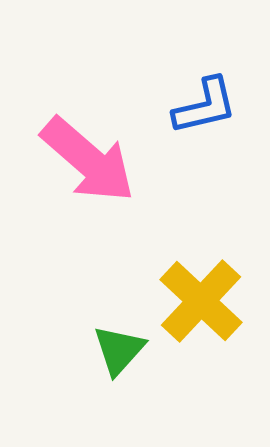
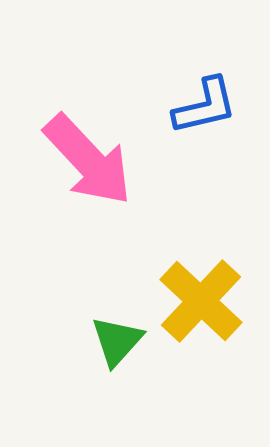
pink arrow: rotated 6 degrees clockwise
green triangle: moved 2 px left, 9 px up
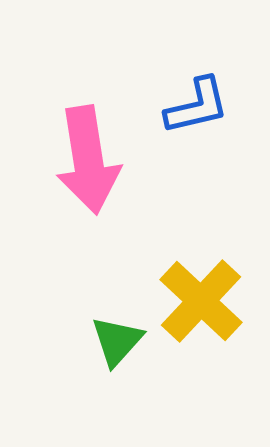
blue L-shape: moved 8 px left
pink arrow: rotated 34 degrees clockwise
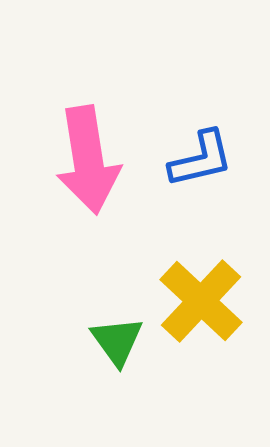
blue L-shape: moved 4 px right, 53 px down
green triangle: rotated 18 degrees counterclockwise
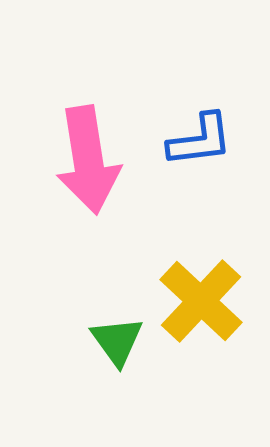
blue L-shape: moved 1 px left, 19 px up; rotated 6 degrees clockwise
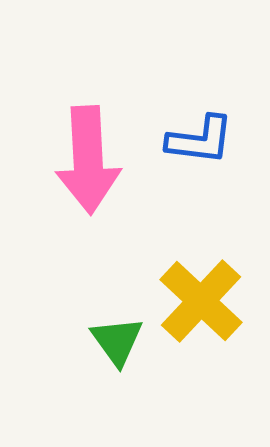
blue L-shape: rotated 14 degrees clockwise
pink arrow: rotated 6 degrees clockwise
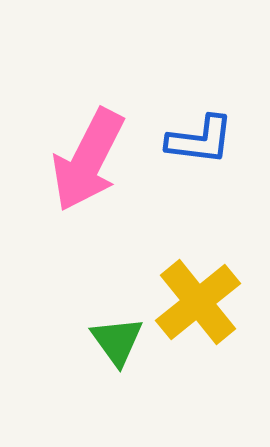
pink arrow: rotated 30 degrees clockwise
yellow cross: moved 3 px left, 1 px down; rotated 8 degrees clockwise
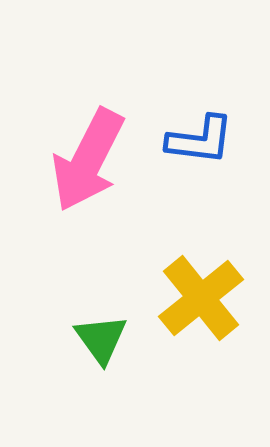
yellow cross: moved 3 px right, 4 px up
green triangle: moved 16 px left, 2 px up
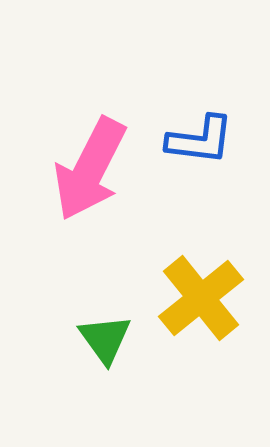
pink arrow: moved 2 px right, 9 px down
green triangle: moved 4 px right
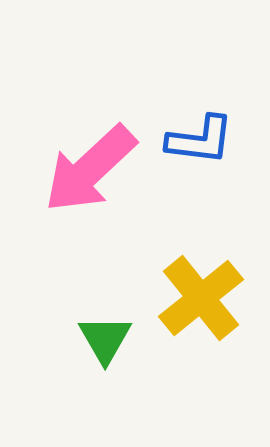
pink arrow: rotated 20 degrees clockwise
green triangle: rotated 6 degrees clockwise
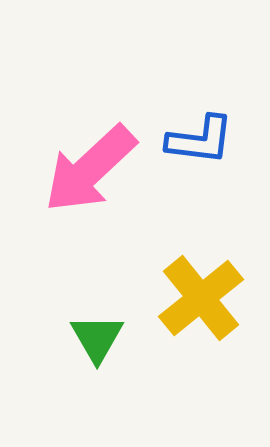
green triangle: moved 8 px left, 1 px up
